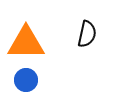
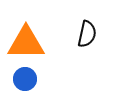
blue circle: moved 1 px left, 1 px up
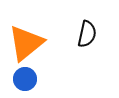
orange triangle: rotated 39 degrees counterclockwise
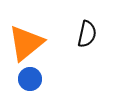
blue circle: moved 5 px right
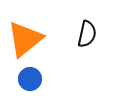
orange triangle: moved 1 px left, 4 px up
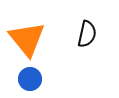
orange triangle: moved 2 px right; rotated 30 degrees counterclockwise
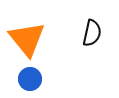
black semicircle: moved 5 px right, 1 px up
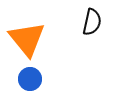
black semicircle: moved 11 px up
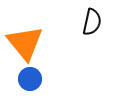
orange triangle: moved 2 px left, 4 px down
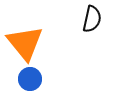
black semicircle: moved 3 px up
